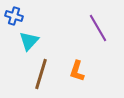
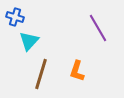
blue cross: moved 1 px right, 1 px down
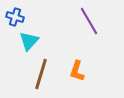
purple line: moved 9 px left, 7 px up
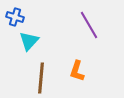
purple line: moved 4 px down
brown line: moved 4 px down; rotated 12 degrees counterclockwise
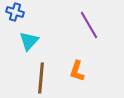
blue cross: moved 5 px up
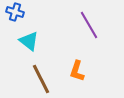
cyan triangle: rotated 35 degrees counterclockwise
brown line: moved 1 px down; rotated 32 degrees counterclockwise
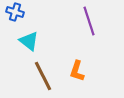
purple line: moved 4 px up; rotated 12 degrees clockwise
brown line: moved 2 px right, 3 px up
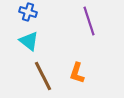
blue cross: moved 13 px right
orange L-shape: moved 2 px down
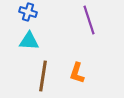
purple line: moved 1 px up
cyan triangle: rotated 35 degrees counterclockwise
brown line: rotated 36 degrees clockwise
